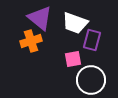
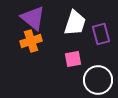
purple triangle: moved 7 px left
white trapezoid: rotated 92 degrees counterclockwise
purple rectangle: moved 9 px right, 6 px up; rotated 30 degrees counterclockwise
white circle: moved 7 px right
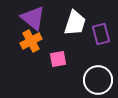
orange cross: rotated 10 degrees counterclockwise
pink square: moved 15 px left
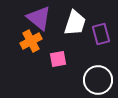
purple triangle: moved 6 px right
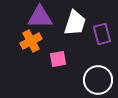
purple triangle: moved 1 px right, 1 px up; rotated 40 degrees counterclockwise
purple rectangle: moved 1 px right
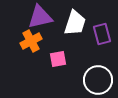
purple triangle: rotated 12 degrees counterclockwise
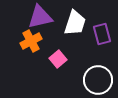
pink square: rotated 30 degrees counterclockwise
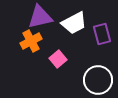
white trapezoid: moved 1 px left; rotated 44 degrees clockwise
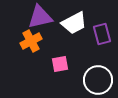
pink square: moved 2 px right, 5 px down; rotated 30 degrees clockwise
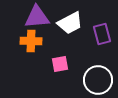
purple triangle: moved 3 px left; rotated 8 degrees clockwise
white trapezoid: moved 4 px left
orange cross: rotated 30 degrees clockwise
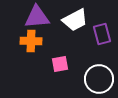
white trapezoid: moved 5 px right, 3 px up
white circle: moved 1 px right, 1 px up
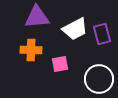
white trapezoid: moved 9 px down
orange cross: moved 9 px down
